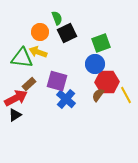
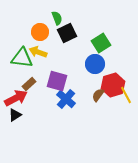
green square: rotated 12 degrees counterclockwise
red hexagon: moved 6 px right, 3 px down; rotated 15 degrees counterclockwise
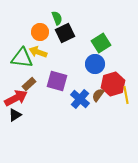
black square: moved 2 px left
red hexagon: moved 1 px up
yellow line: rotated 18 degrees clockwise
blue cross: moved 14 px right
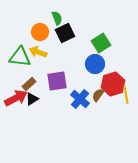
green triangle: moved 2 px left, 1 px up
purple square: rotated 25 degrees counterclockwise
black triangle: moved 17 px right, 16 px up
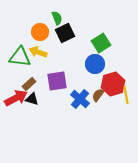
black triangle: rotated 48 degrees clockwise
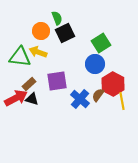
orange circle: moved 1 px right, 1 px up
red hexagon: rotated 15 degrees counterclockwise
yellow line: moved 4 px left, 6 px down
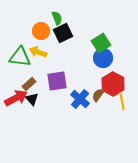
black square: moved 2 px left
blue circle: moved 8 px right, 6 px up
black triangle: rotated 32 degrees clockwise
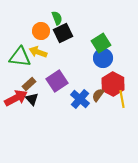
purple square: rotated 25 degrees counterclockwise
yellow line: moved 2 px up
